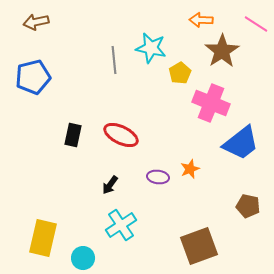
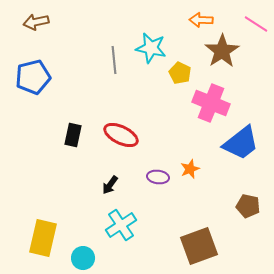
yellow pentagon: rotated 15 degrees counterclockwise
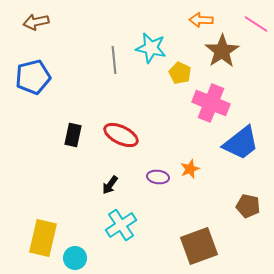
cyan circle: moved 8 px left
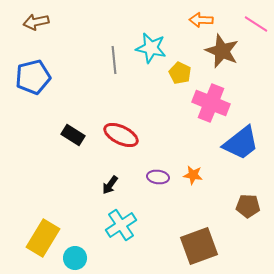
brown star: rotated 16 degrees counterclockwise
black rectangle: rotated 70 degrees counterclockwise
orange star: moved 3 px right, 6 px down; rotated 30 degrees clockwise
brown pentagon: rotated 10 degrees counterclockwise
yellow rectangle: rotated 18 degrees clockwise
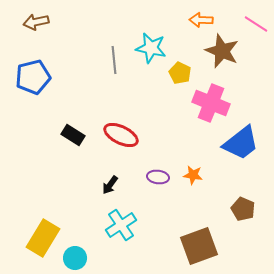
brown pentagon: moved 5 px left, 3 px down; rotated 20 degrees clockwise
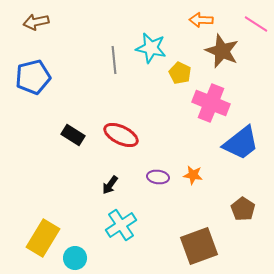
brown pentagon: rotated 10 degrees clockwise
